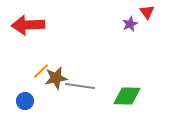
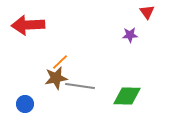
purple star: moved 11 px down; rotated 21 degrees clockwise
orange line: moved 19 px right, 9 px up
blue circle: moved 3 px down
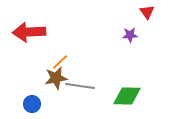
red arrow: moved 1 px right, 7 px down
blue circle: moved 7 px right
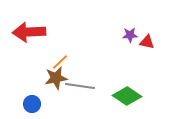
red triangle: moved 30 px down; rotated 42 degrees counterclockwise
green diamond: rotated 32 degrees clockwise
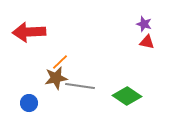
purple star: moved 14 px right, 11 px up; rotated 21 degrees clockwise
blue circle: moved 3 px left, 1 px up
